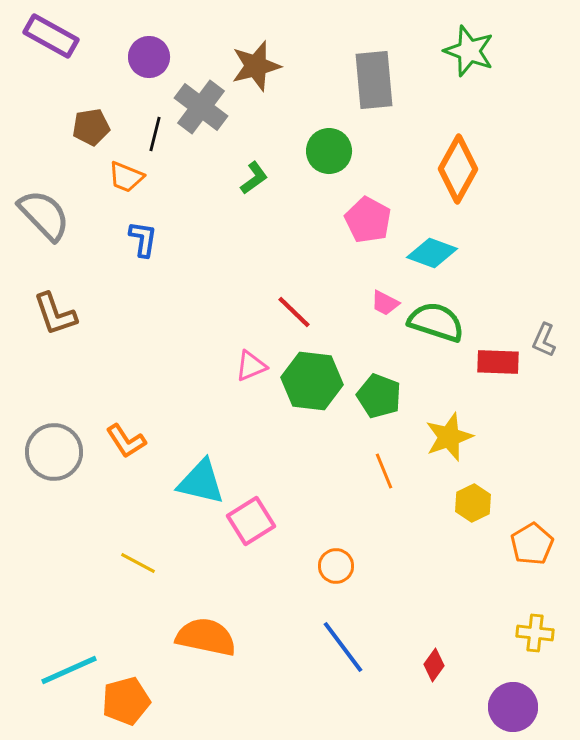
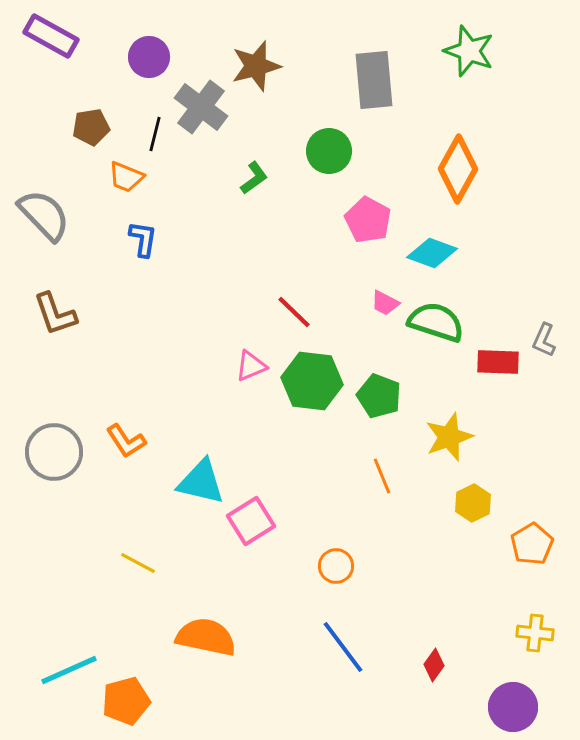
orange line at (384, 471): moved 2 px left, 5 px down
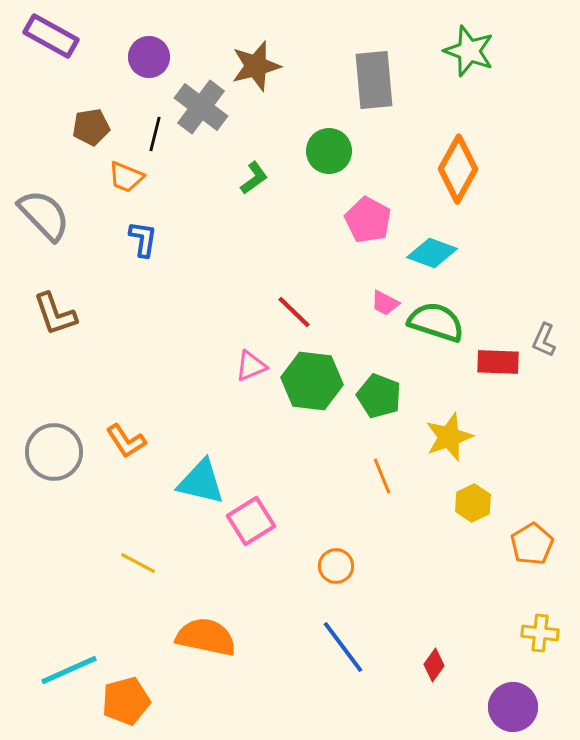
yellow cross at (535, 633): moved 5 px right
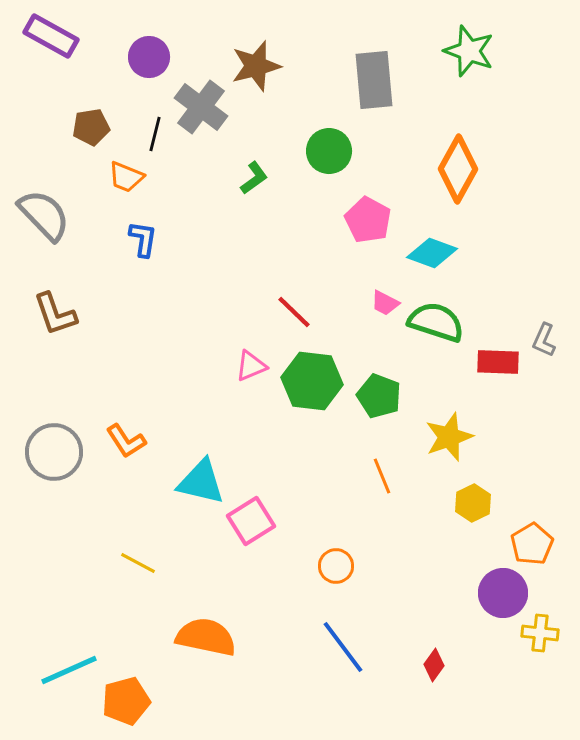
purple circle at (513, 707): moved 10 px left, 114 px up
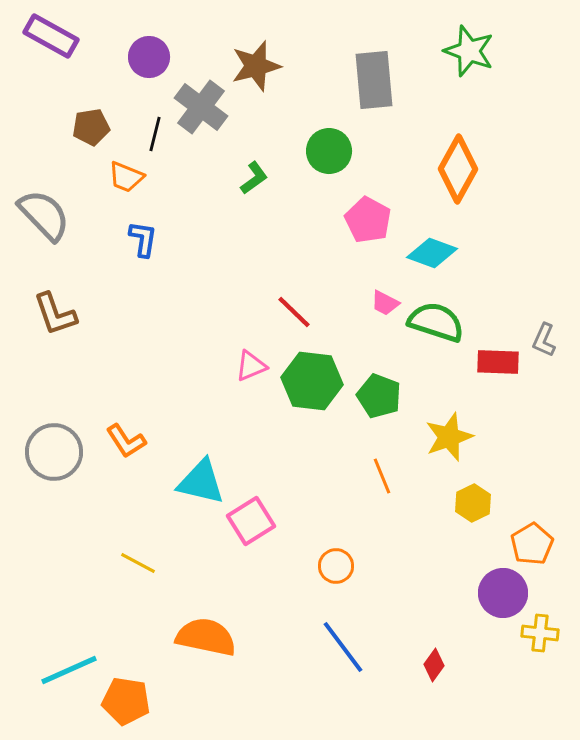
orange pentagon at (126, 701): rotated 24 degrees clockwise
